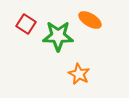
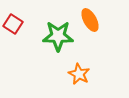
orange ellipse: rotated 30 degrees clockwise
red square: moved 13 px left
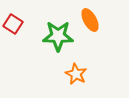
orange star: moved 3 px left
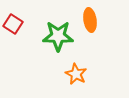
orange ellipse: rotated 20 degrees clockwise
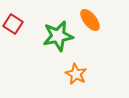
orange ellipse: rotated 30 degrees counterclockwise
green star: rotated 12 degrees counterclockwise
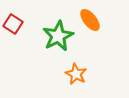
green star: rotated 16 degrees counterclockwise
